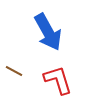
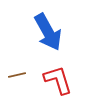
brown line: moved 3 px right, 4 px down; rotated 42 degrees counterclockwise
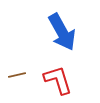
blue arrow: moved 14 px right
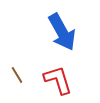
brown line: rotated 72 degrees clockwise
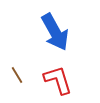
blue arrow: moved 7 px left
